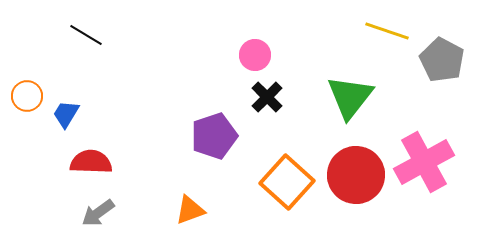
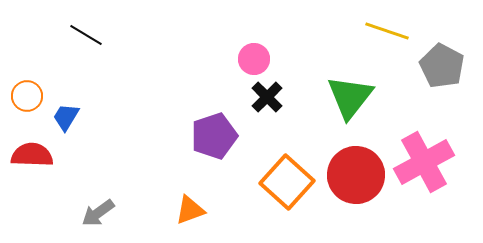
pink circle: moved 1 px left, 4 px down
gray pentagon: moved 6 px down
blue trapezoid: moved 3 px down
red semicircle: moved 59 px left, 7 px up
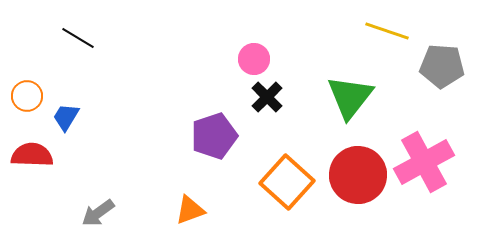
black line: moved 8 px left, 3 px down
gray pentagon: rotated 24 degrees counterclockwise
red circle: moved 2 px right
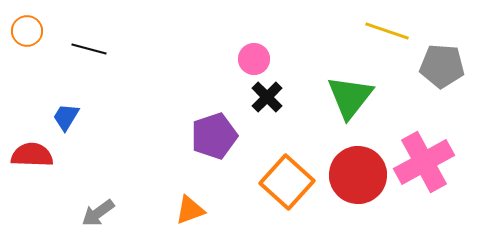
black line: moved 11 px right, 11 px down; rotated 16 degrees counterclockwise
orange circle: moved 65 px up
